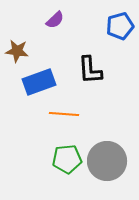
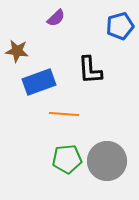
purple semicircle: moved 1 px right, 2 px up
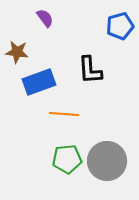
purple semicircle: moved 11 px left; rotated 84 degrees counterclockwise
brown star: moved 1 px down
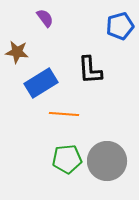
blue rectangle: moved 2 px right, 1 px down; rotated 12 degrees counterclockwise
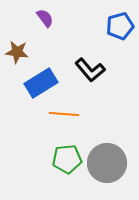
black L-shape: rotated 36 degrees counterclockwise
gray circle: moved 2 px down
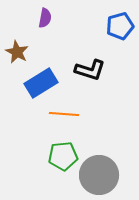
purple semicircle: rotated 48 degrees clockwise
brown star: rotated 20 degrees clockwise
black L-shape: rotated 32 degrees counterclockwise
green pentagon: moved 4 px left, 3 px up
gray circle: moved 8 px left, 12 px down
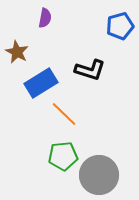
orange line: rotated 40 degrees clockwise
